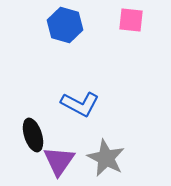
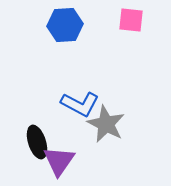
blue hexagon: rotated 20 degrees counterclockwise
black ellipse: moved 4 px right, 7 px down
gray star: moved 34 px up
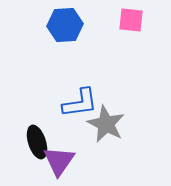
blue L-shape: moved 1 px up; rotated 36 degrees counterclockwise
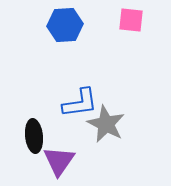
black ellipse: moved 3 px left, 6 px up; rotated 12 degrees clockwise
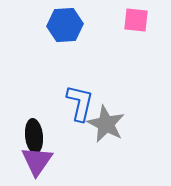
pink square: moved 5 px right
blue L-shape: rotated 69 degrees counterclockwise
purple triangle: moved 22 px left
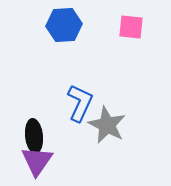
pink square: moved 5 px left, 7 px down
blue hexagon: moved 1 px left
blue L-shape: rotated 12 degrees clockwise
gray star: moved 1 px right, 1 px down
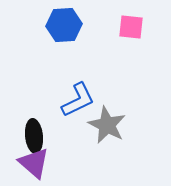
blue L-shape: moved 2 px left, 3 px up; rotated 39 degrees clockwise
purple triangle: moved 3 px left, 2 px down; rotated 24 degrees counterclockwise
